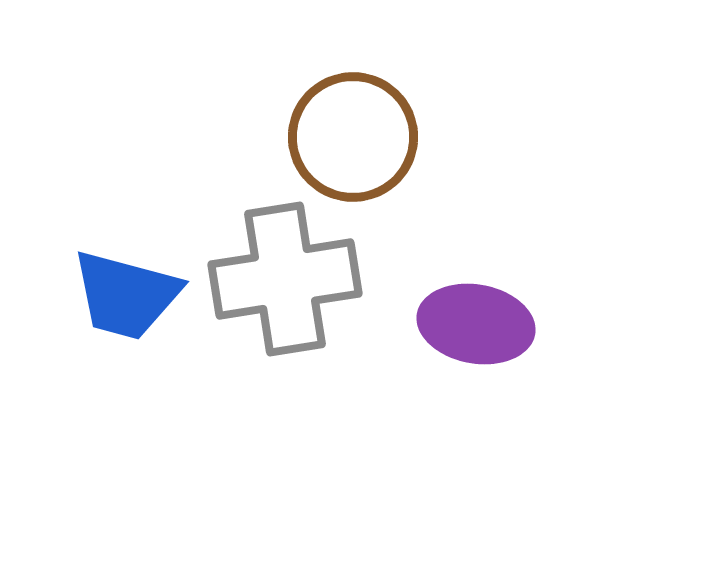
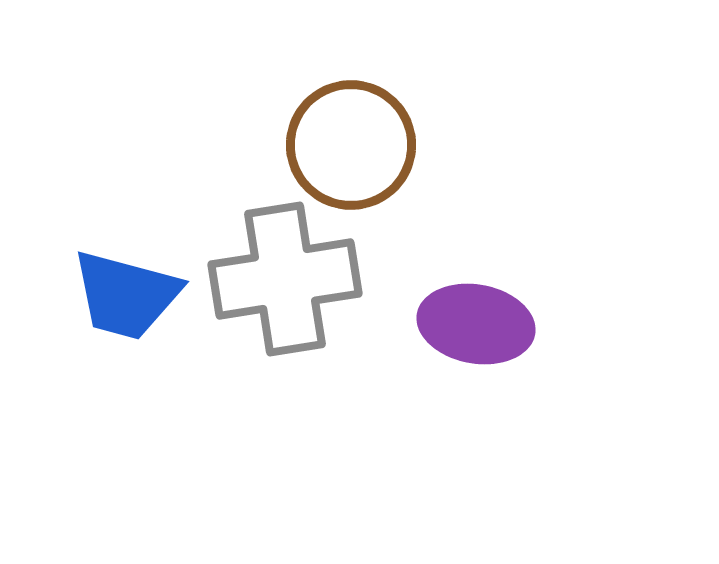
brown circle: moved 2 px left, 8 px down
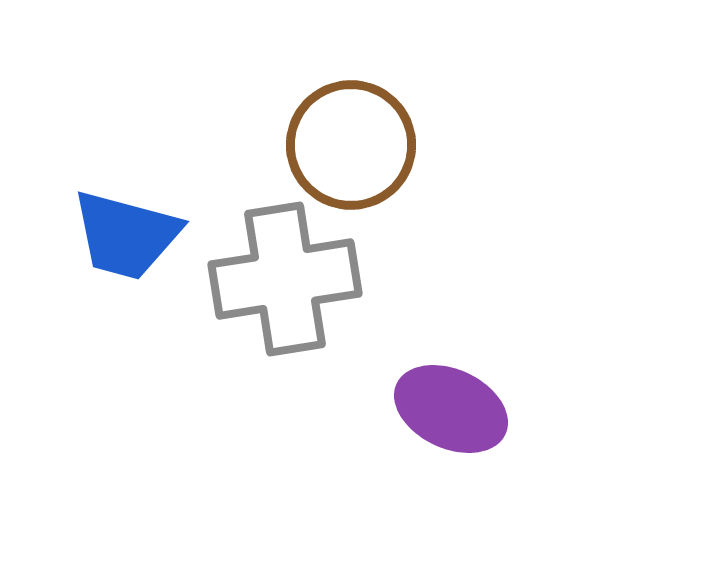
blue trapezoid: moved 60 px up
purple ellipse: moved 25 px left, 85 px down; rotated 15 degrees clockwise
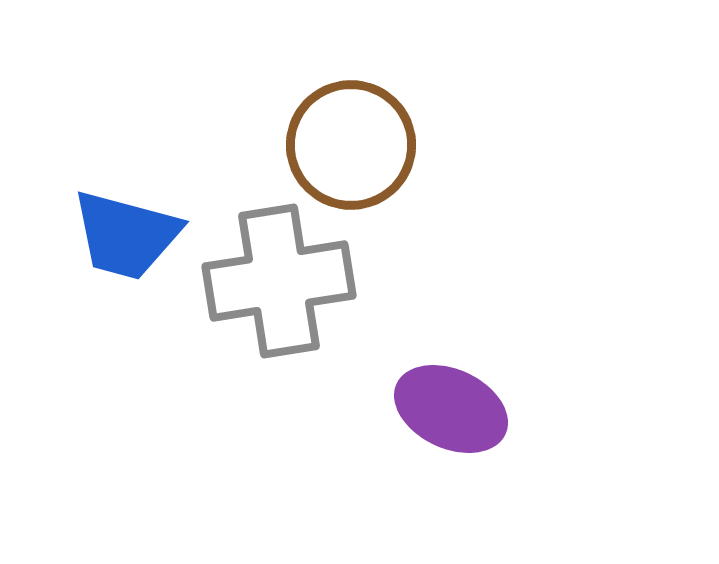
gray cross: moved 6 px left, 2 px down
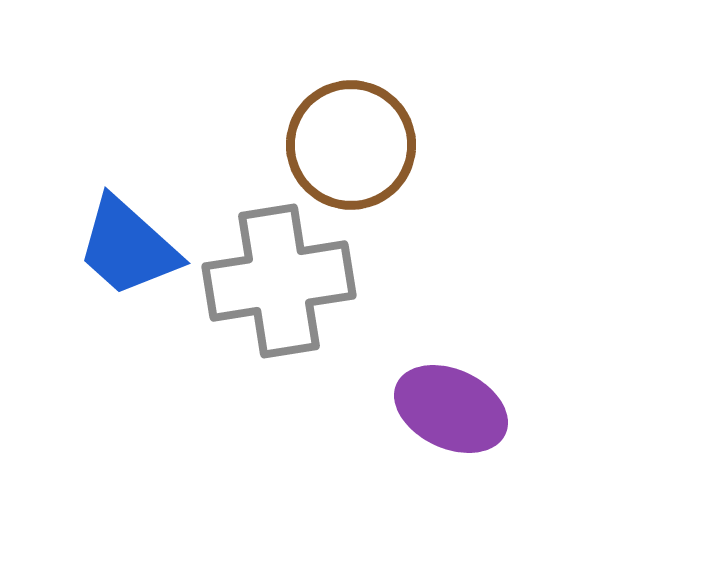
blue trapezoid: moved 2 px right, 12 px down; rotated 27 degrees clockwise
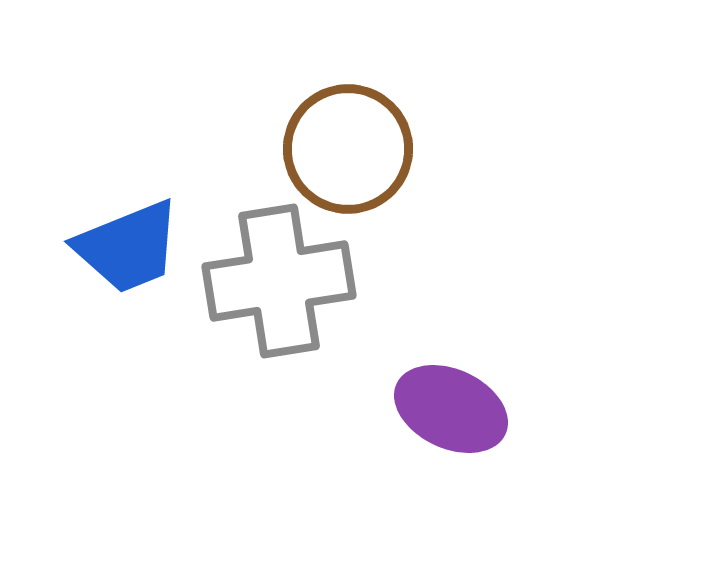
brown circle: moved 3 px left, 4 px down
blue trapezoid: rotated 64 degrees counterclockwise
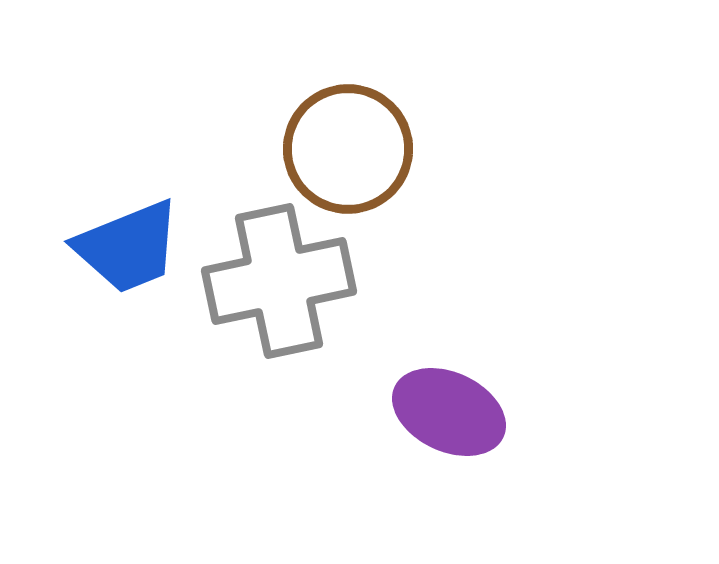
gray cross: rotated 3 degrees counterclockwise
purple ellipse: moved 2 px left, 3 px down
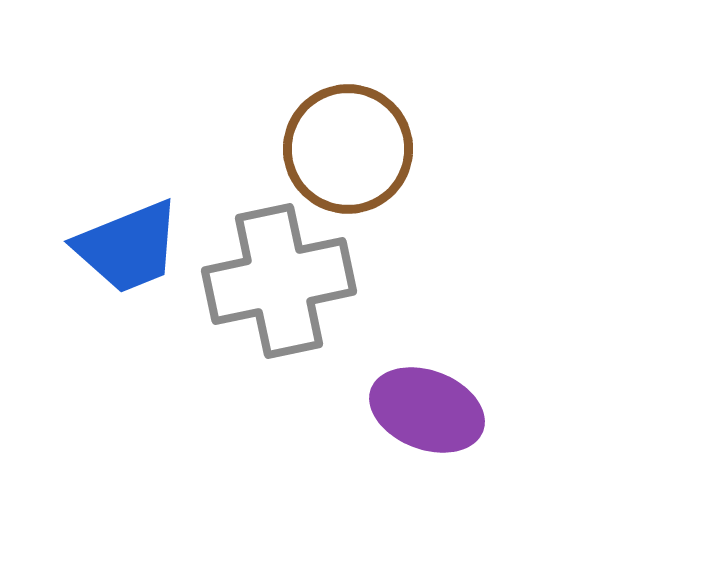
purple ellipse: moved 22 px left, 2 px up; rotated 4 degrees counterclockwise
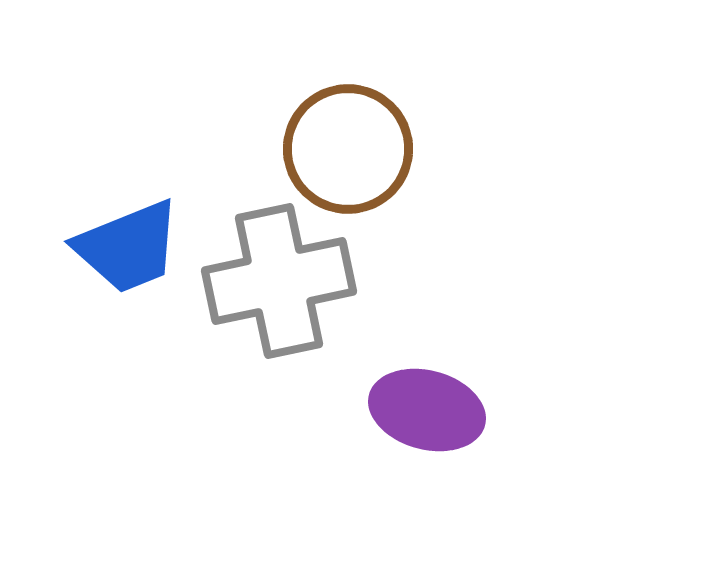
purple ellipse: rotated 6 degrees counterclockwise
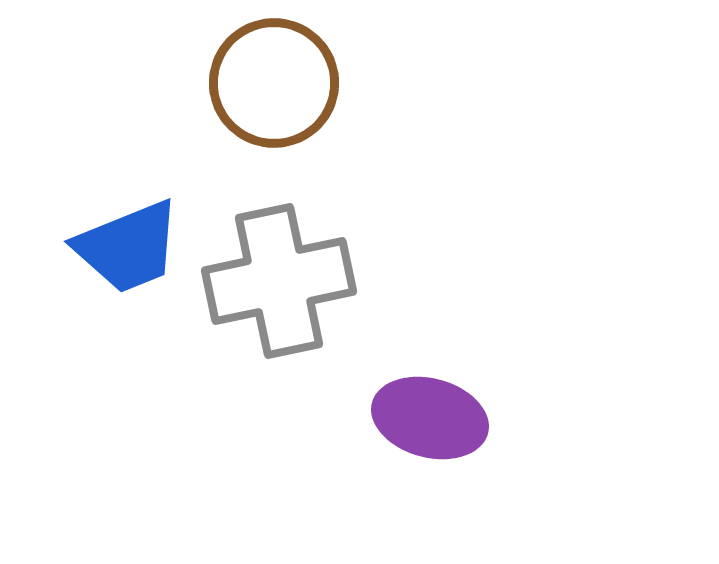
brown circle: moved 74 px left, 66 px up
purple ellipse: moved 3 px right, 8 px down
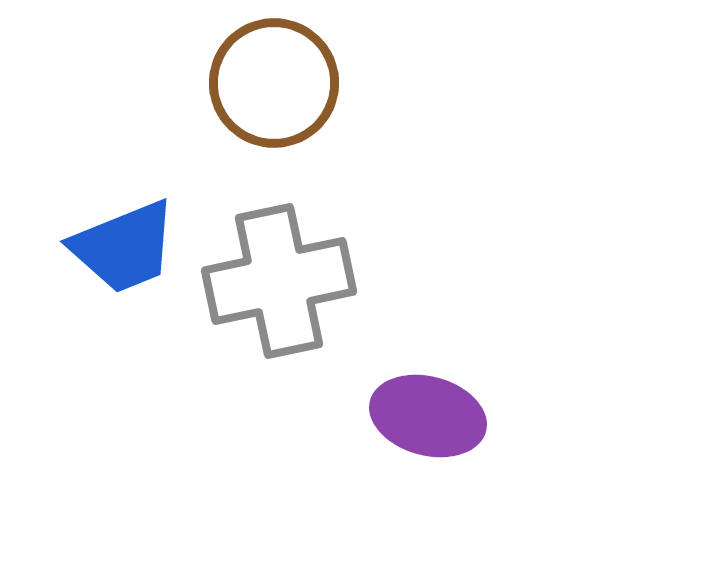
blue trapezoid: moved 4 px left
purple ellipse: moved 2 px left, 2 px up
